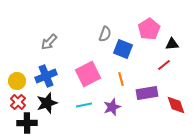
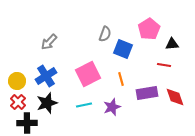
red line: rotated 48 degrees clockwise
blue cross: rotated 10 degrees counterclockwise
red diamond: moved 1 px left, 8 px up
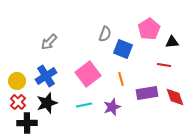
black triangle: moved 2 px up
pink square: rotated 10 degrees counterclockwise
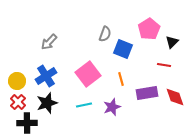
black triangle: rotated 40 degrees counterclockwise
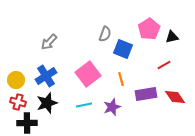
black triangle: moved 5 px up; rotated 32 degrees clockwise
red line: rotated 40 degrees counterclockwise
yellow circle: moved 1 px left, 1 px up
purple rectangle: moved 1 px left, 1 px down
red diamond: rotated 15 degrees counterclockwise
red cross: rotated 28 degrees counterclockwise
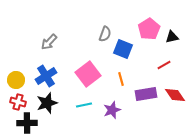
red diamond: moved 2 px up
purple star: moved 3 px down
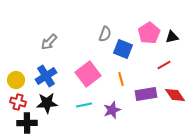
pink pentagon: moved 4 px down
black star: rotated 15 degrees clockwise
